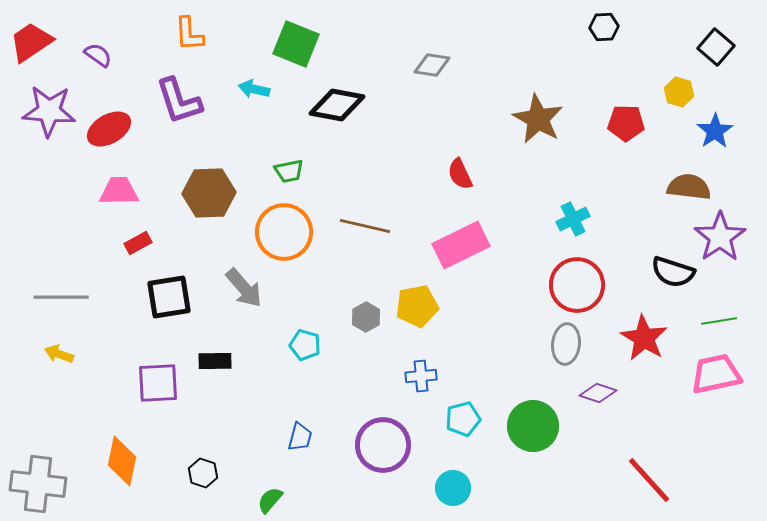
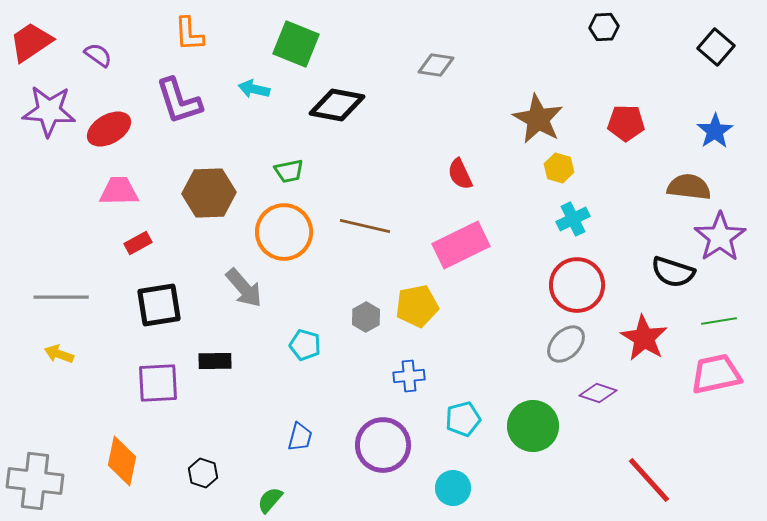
gray diamond at (432, 65): moved 4 px right
yellow hexagon at (679, 92): moved 120 px left, 76 px down
black square at (169, 297): moved 10 px left, 8 px down
gray ellipse at (566, 344): rotated 39 degrees clockwise
blue cross at (421, 376): moved 12 px left
gray cross at (38, 484): moved 3 px left, 3 px up
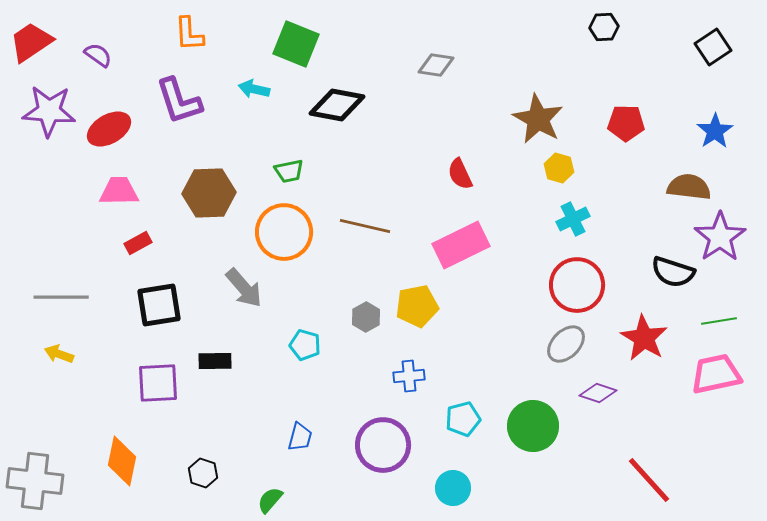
black square at (716, 47): moved 3 px left; rotated 15 degrees clockwise
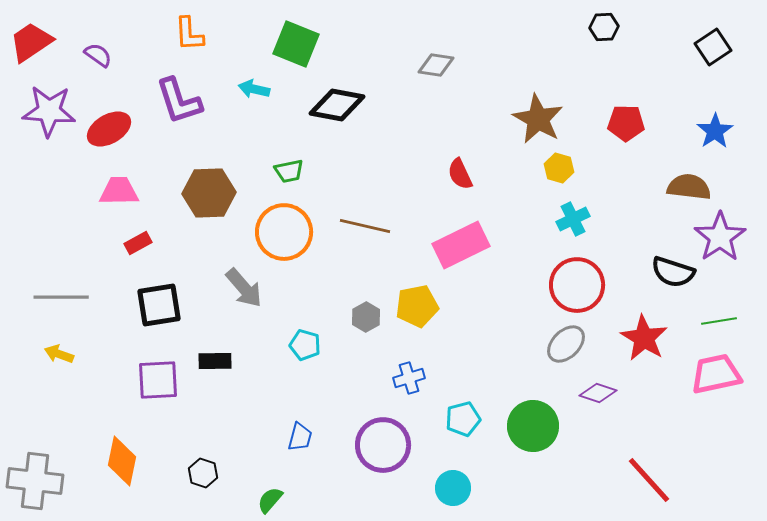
blue cross at (409, 376): moved 2 px down; rotated 12 degrees counterclockwise
purple square at (158, 383): moved 3 px up
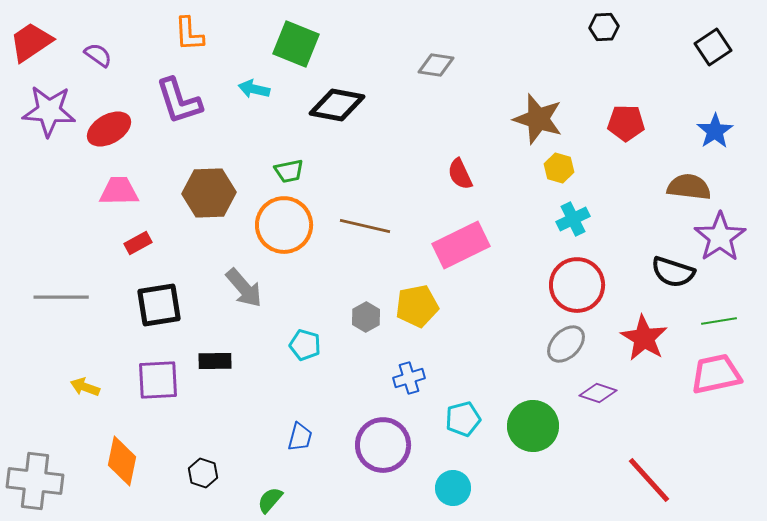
brown star at (538, 119): rotated 12 degrees counterclockwise
orange circle at (284, 232): moved 7 px up
yellow arrow at (59, 354): moved 26 px right, 33 px down
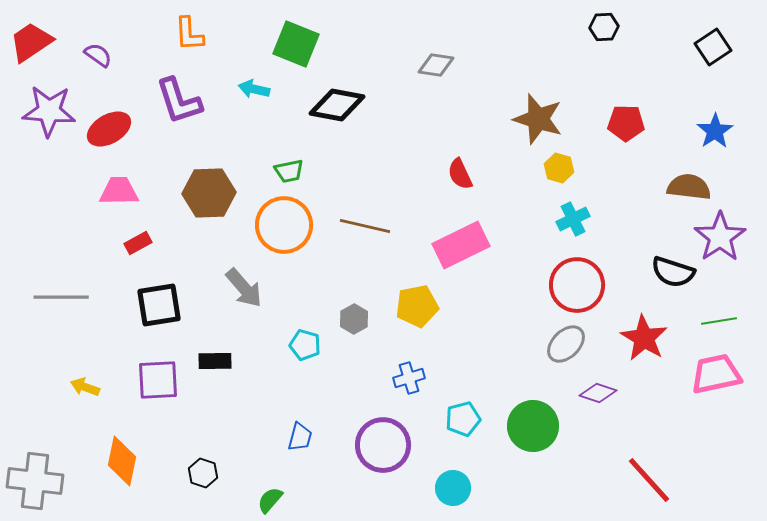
gray hexagon at (366, 317): moved 12 px left, 2 px down
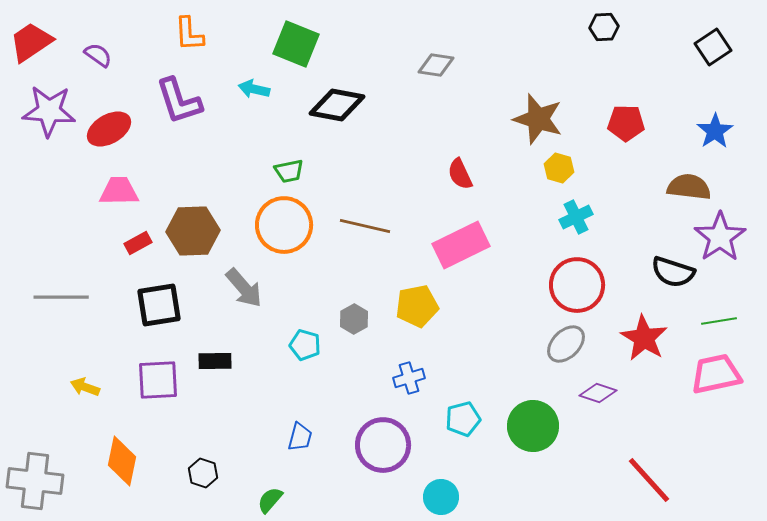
brown hexagon at (209, 193): moved 16 px left, 38 px down
cyan cross at (573, 219): moved 3 px right, 2 px up
cyan circle at (453, 488): moved 12 px left, 9 px down
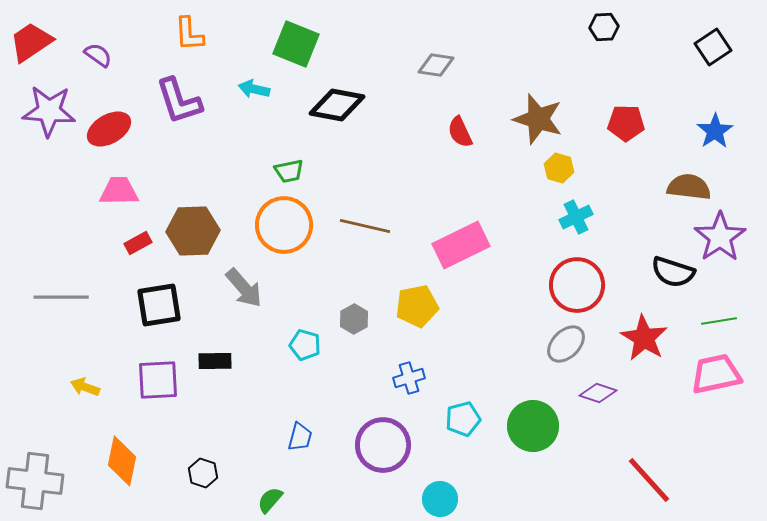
red semicircle at (460, 174): moved 42 px up
cyan circle at (441, 497): moved 1 px left, 2 px down
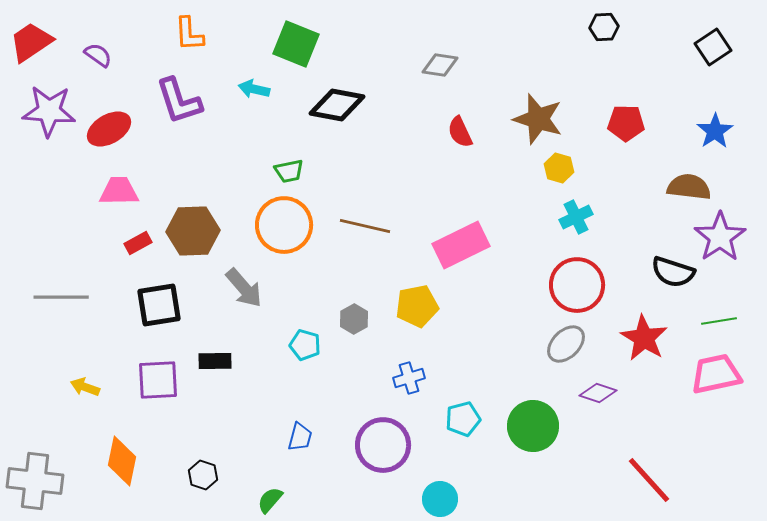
gray diamond at (436, 65): moved 4 px right
black hexagon at (203, 473): moved 2 px down
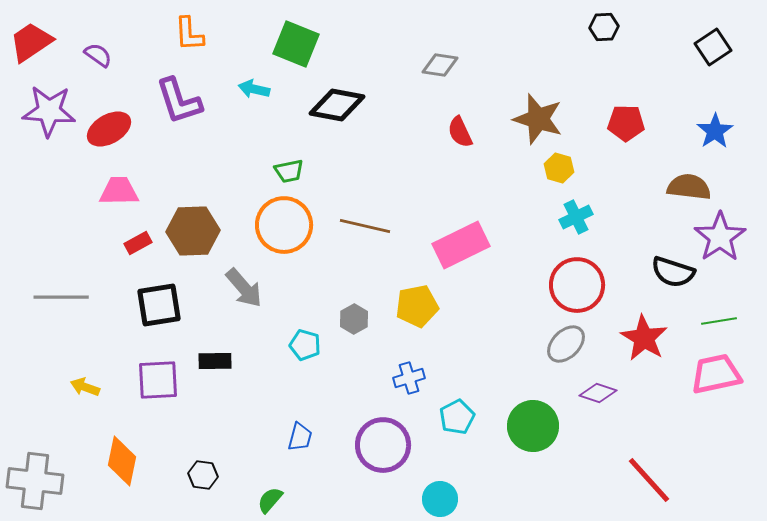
cyan pentagon at (463, 419): moved 6 px left, 2 px up; rotated 12 degrees counterclockwise
black hexagon at (203, 475): rotated 12 degrees counterclockwise
